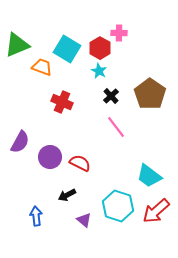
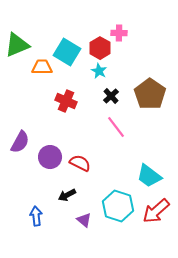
cyan square: moved 3 px down
orange trapezoid: rotated 20 degrees counterclockwise
red cross: moved 4 px right, 1 px up
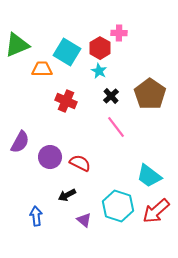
orange trapezoid: moved 2 px down
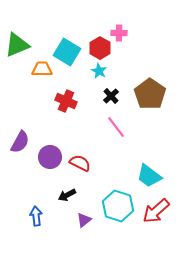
purple triangle: rotated 42 degrees clockwise
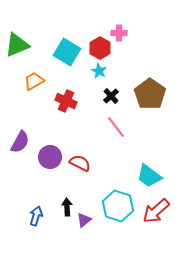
orange trapezoid: moved 8 px left, 12 px down; rotated 30 degrees counterclockwise
black arrow: moved 12 px down; rotated 114 degrees clockwise
blue arrow: rotated 24 degrees clockwise
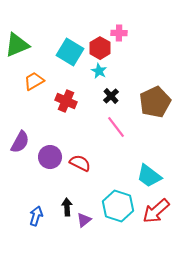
cyan square: moved 3 px right
brown pentagon: moved 5 px right, 8 px down; rotated 12 degrees clockwise
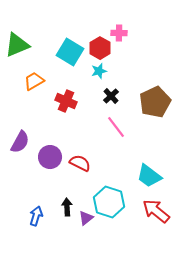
cyan star: rotated 28 degrees clockwise
cyan hexagon: moved 9 px left, 4 px up
red arrow: rotated 80 degrees clockwise
purple triangle: moved 2 px right, 2 px up
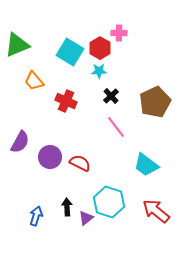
cyan star: rotated 14 degrees clockwise
orange trapezoid: rotated 100 degrees counterclockwise
cyan trapezoid: moved 3 px left, 11 px up
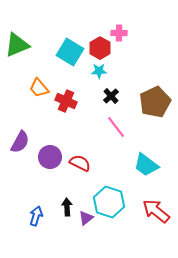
orange trapezoid: moved 5 px right, 7 px down
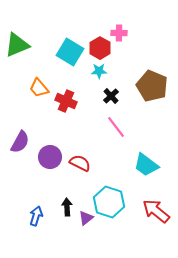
brown pentagon: moved 3 px left, 16 px up; rotated 24 degrees counterclockwise
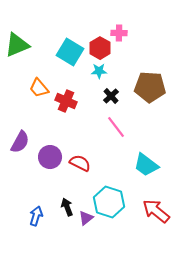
brown pentagon: moved 2 px left, 1 px down; rotated 20 degrees counterclockwise
black arrow: rotated 18 degrees counterclockwise
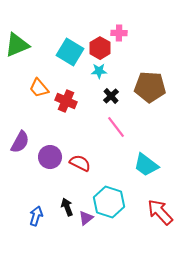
red arrow: moved 4 px right, 1 px down; rotated 8 degrees clockwise
